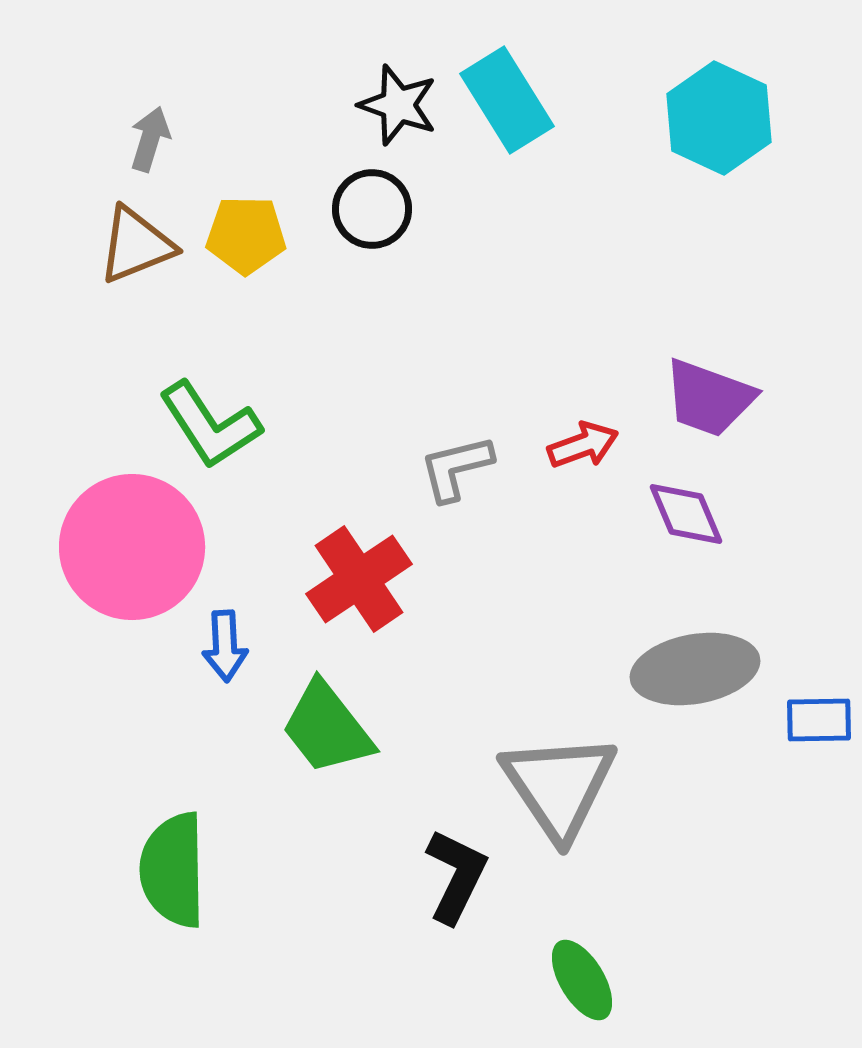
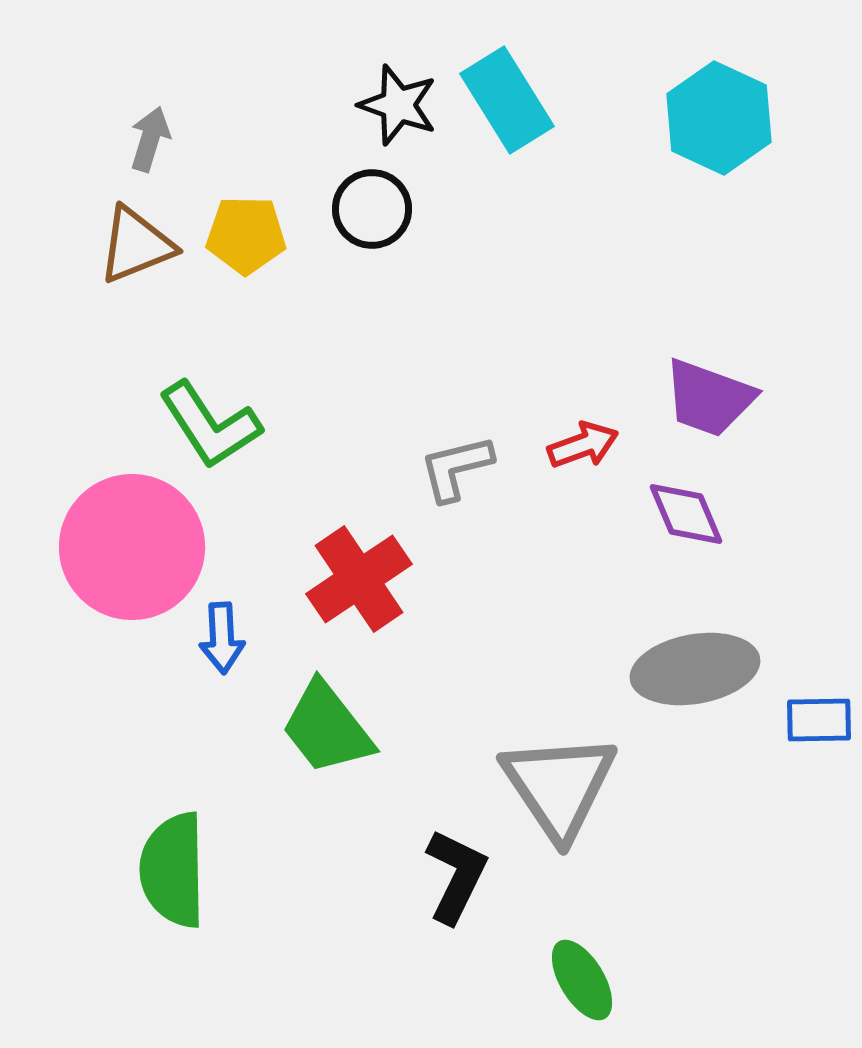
blue arrow: moved 3 px left, 8 px up
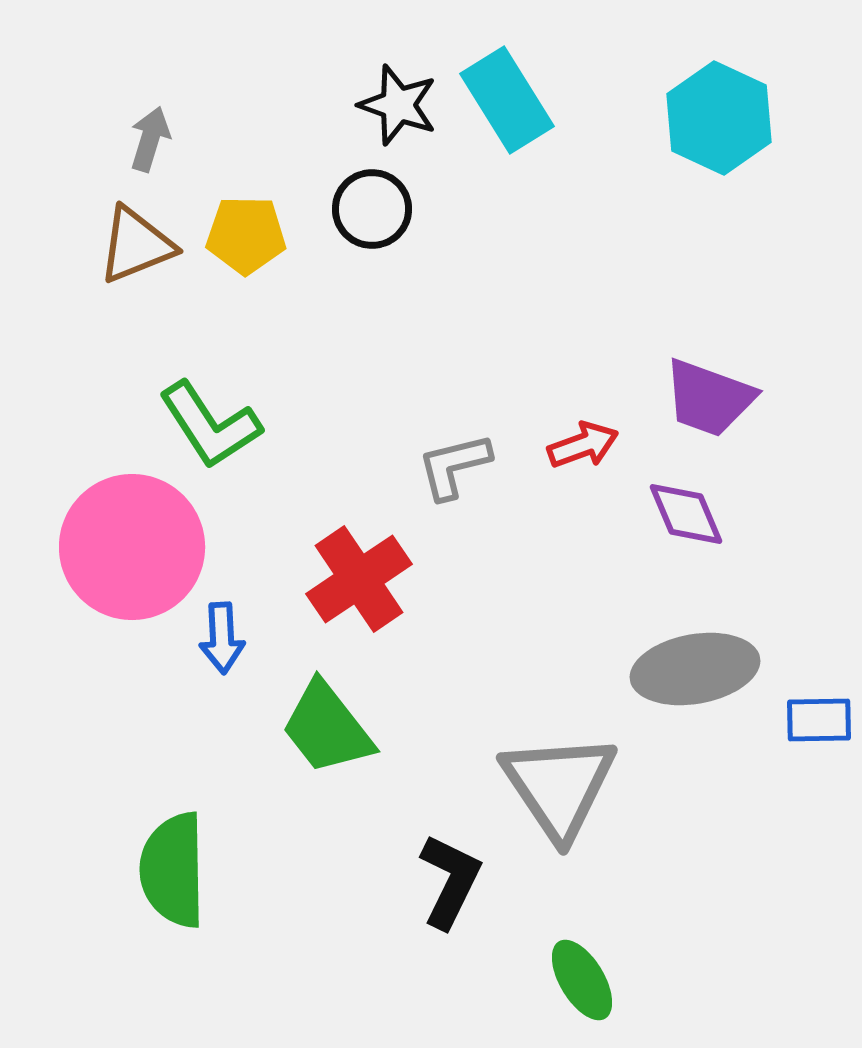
gray L-shape: moved 2 px left, 2 px up
black L-shape: moved 6 px left, 5 px down
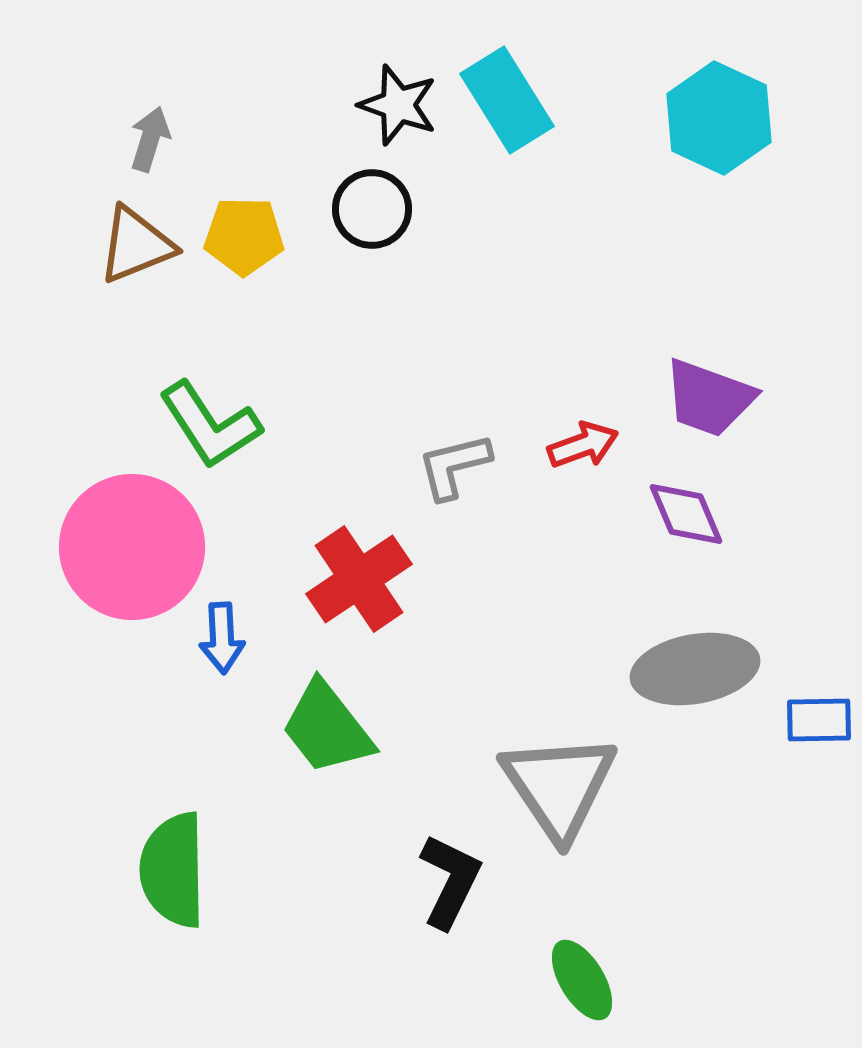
yellow pentagon: moved 2 px left, 1 px down
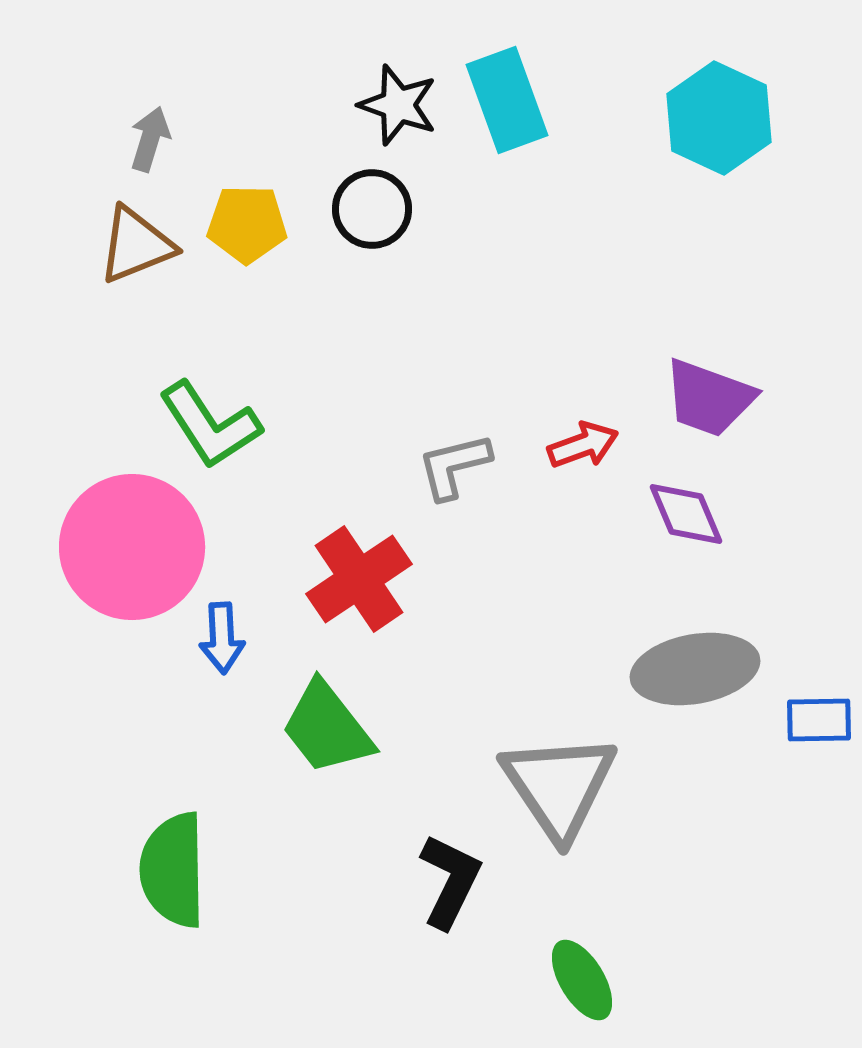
cyan rectangle: rotated 12 degrees clockwise
yellow pentagon: moved 3 px right, 12 px up
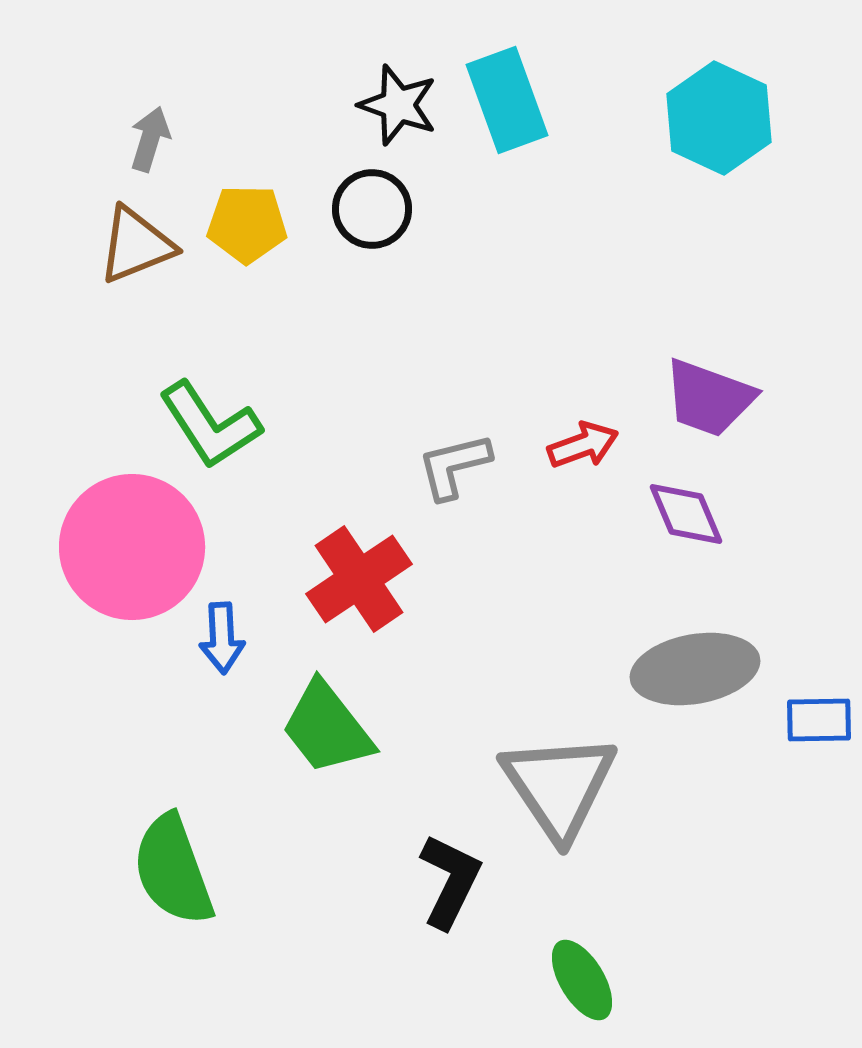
green semicircle: rotated 19 degrees counterclockwise
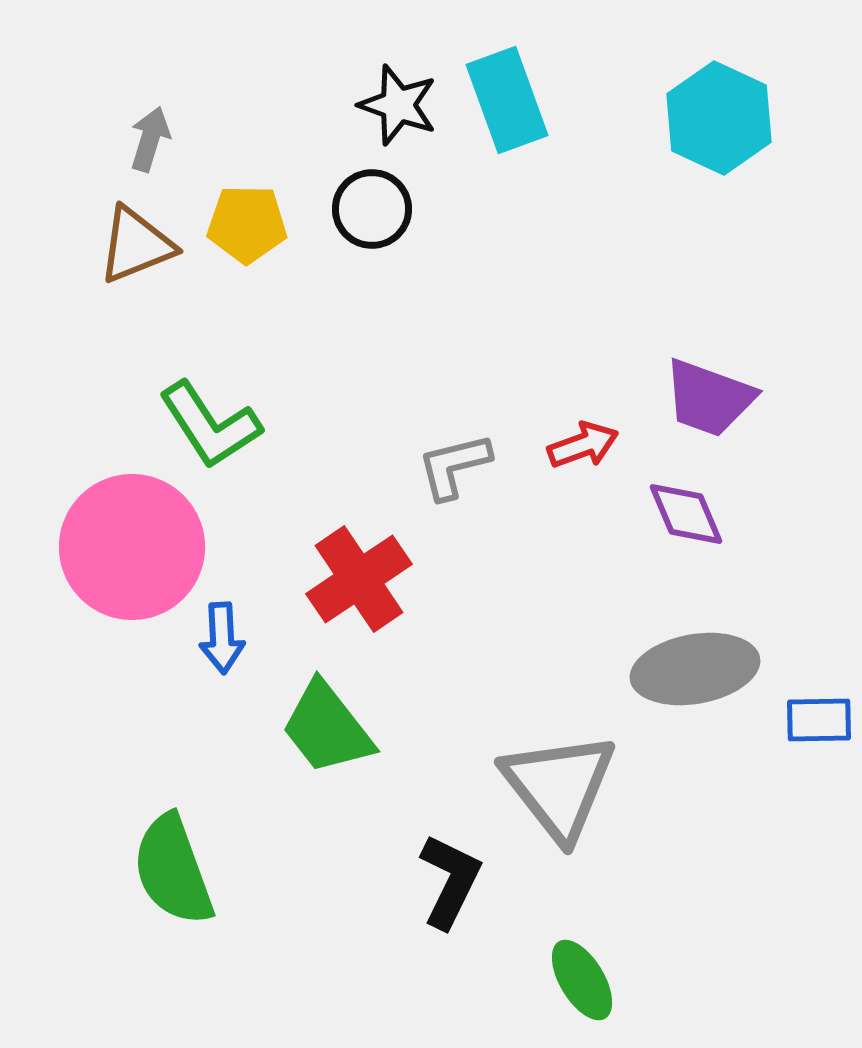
gray triangle: rotated 4 degrees counterclockwise
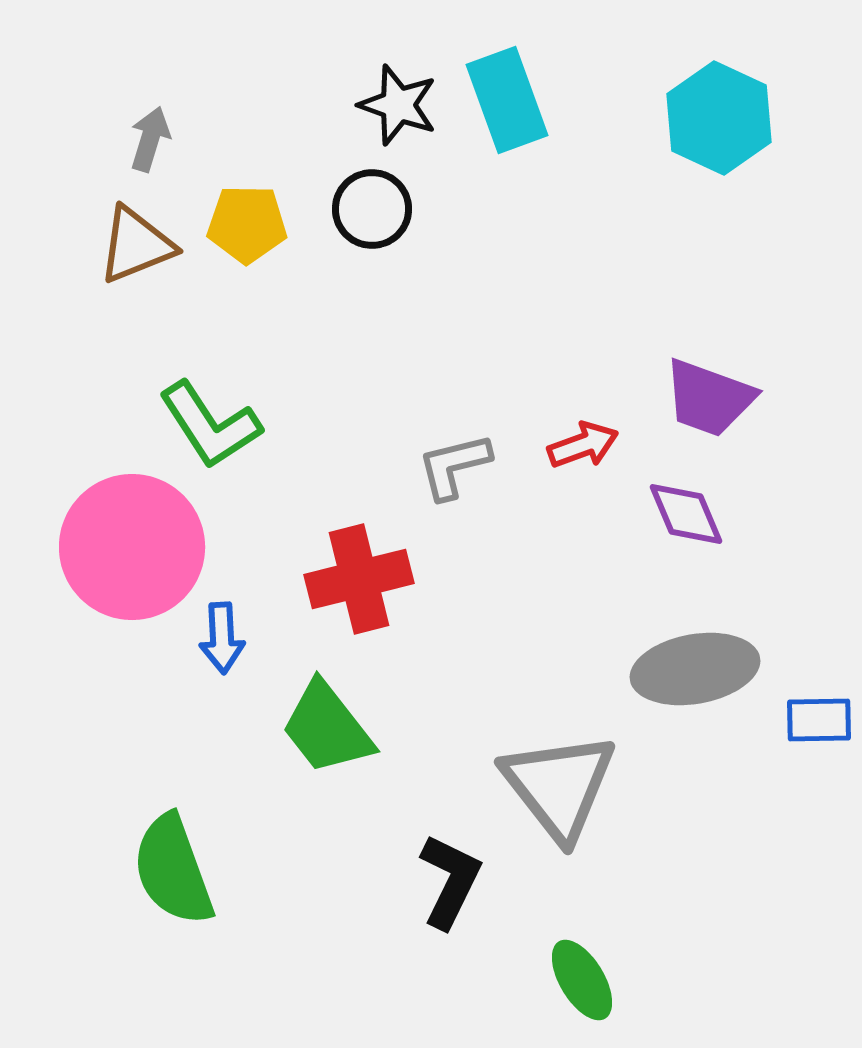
red cross: rotated 20 degrees clockwise
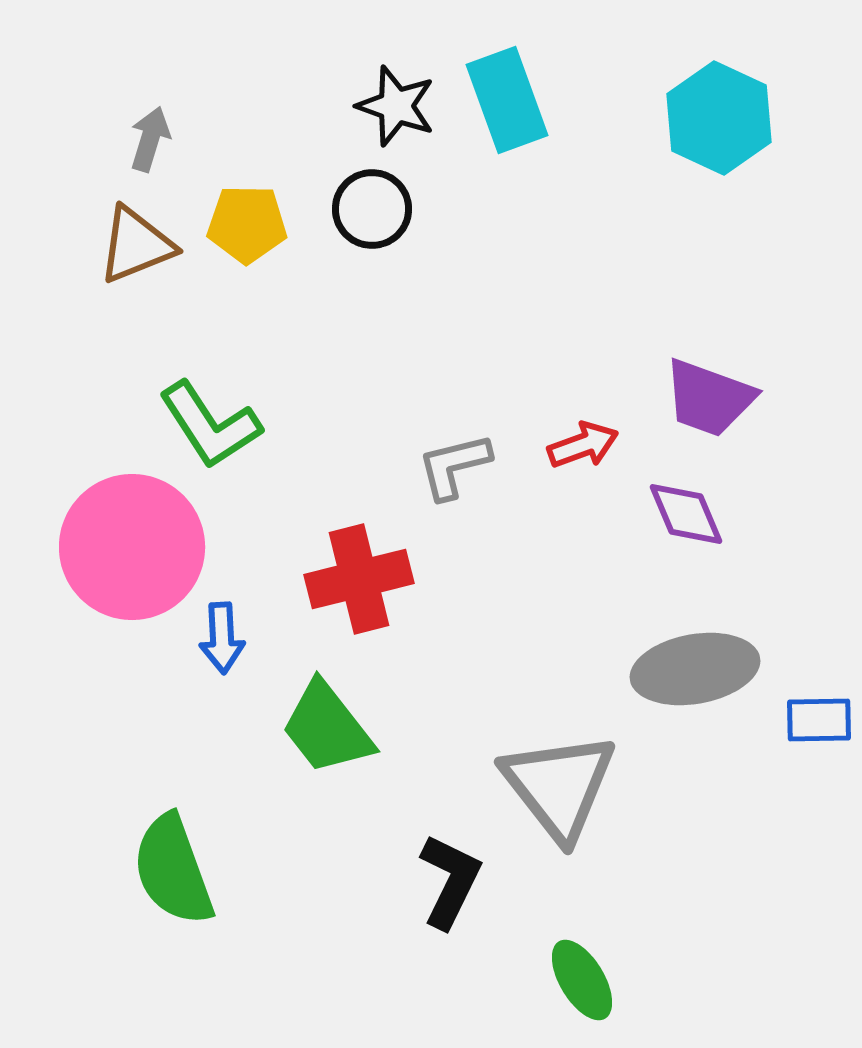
black star: moved 2 px left, 1 px down
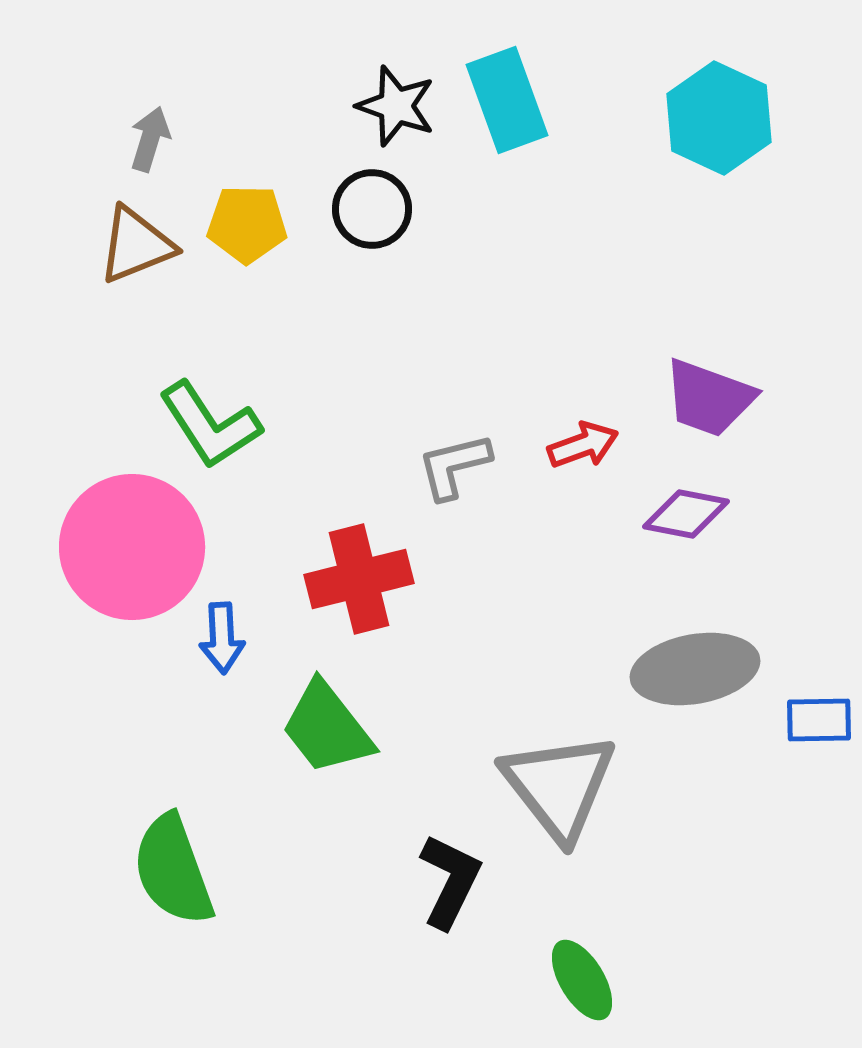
purple diamond: rotated 56 degrees counterclockwise
